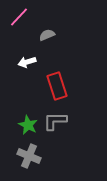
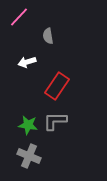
gray semicircle: moved 1 px right, 1 px down; rotated 77 degrees counterclockwise
red rectangle: rotated 52 degrees clockwise
green star: rotated 18 degrees counterclockwise
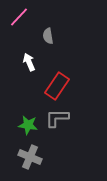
white arrow: moved 2 px right; rotated 84 degrees clockwise
gray L-shape: moved 2 px right, 3 px up
gray cross: moved 1 px right, 1 px down
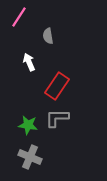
pink line: rotated 10 degrees counterclockwise
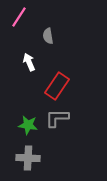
gray cross: moved 2 px left, 1 px down; rotated 20 degrees counterclockwise
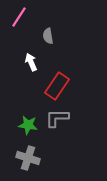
white arrow: moved 2 px right
gray cross: rotated 15 degrees clockwise
